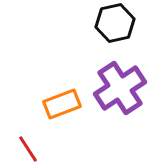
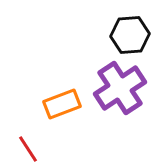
black hexagon: moved 15 px right, 12 px down; rotated 9 degrees clockwise
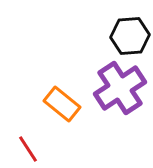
black hexagon: moved 1 px down
orange rectangle: rotated 60 degrees clockwise
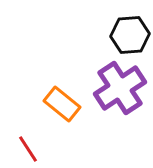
black hexagon: moved 1 px up
